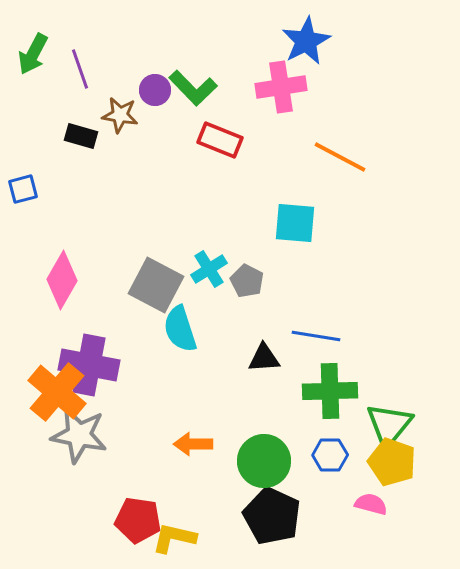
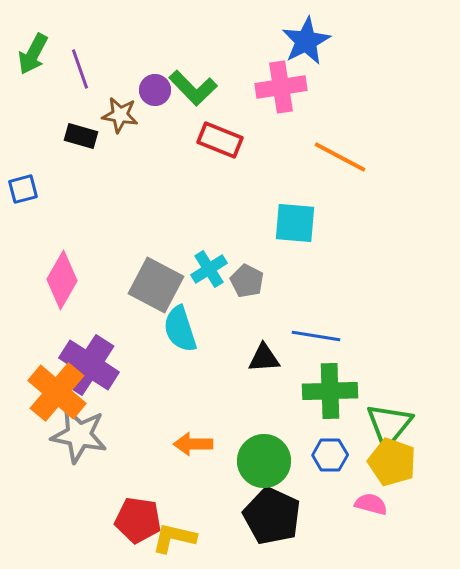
purple cross: rotated 22 degrees clockwise
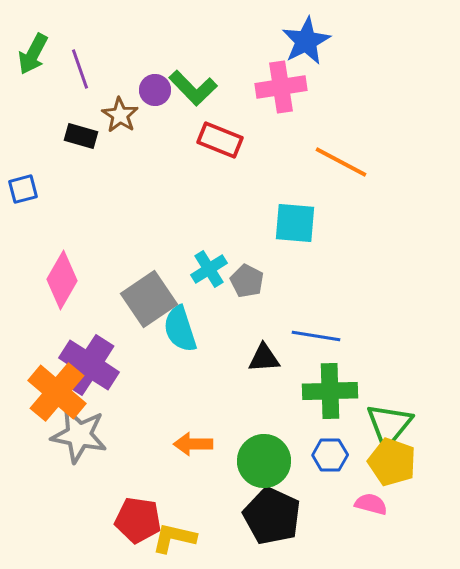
brown star: rotated 24 degrees clockwise
orange line: moved 1 px right, 5 px down
gray square: moved 7 px left, 14 px down; rotated 28 degrees clockwise
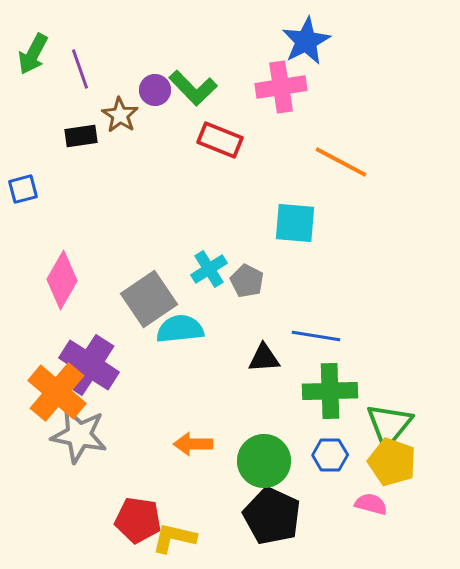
black rectangle: rotated 24 degrees counterclockwise
cyan semicircle: rotated 102 degrees clockwise
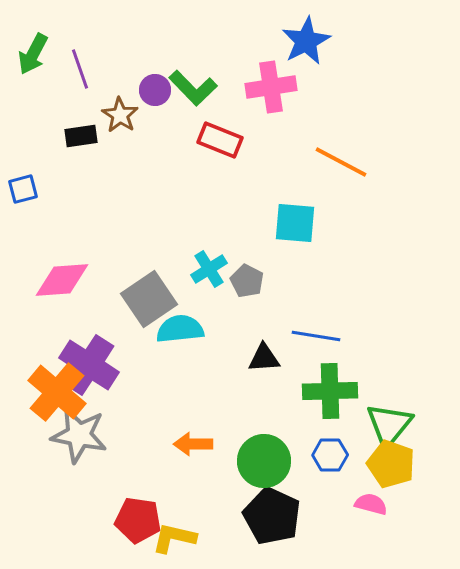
pink cross: moved 10 px left
pink diamond: rotated 56 degrees clockwise
yellow pentagon: moved 1 px left, 2 px down
